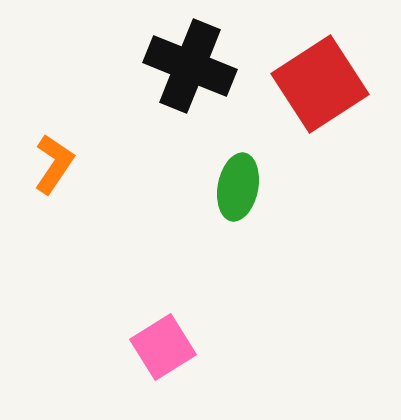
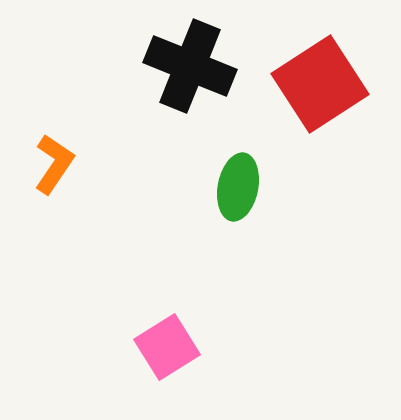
pink square: moved 4 px right
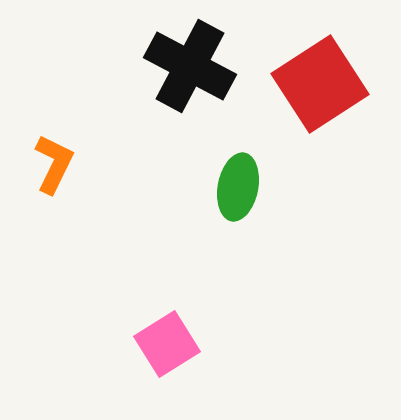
black cross: rotated 6 degrees clockwise
orange L-shape: rotated 8 degrees counterclockwise
pink square: moved 3 px up
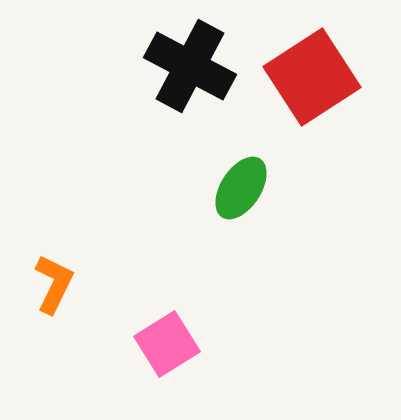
red square: moved 8 px left, 7 px up
orange L-shape: moved 120 px down
green ellipse: moved 3 px right, 1 px down; rotated 22 degrees clockwise
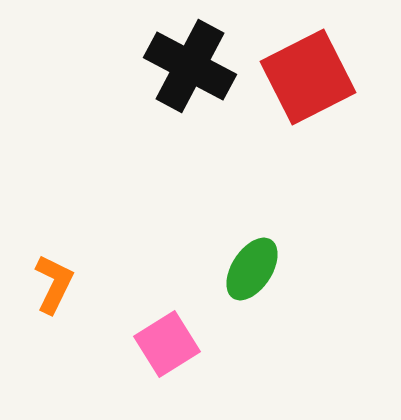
red square: moved 4 px left; rotated 6 degrees clockwise
green ellipse: moved 11 px right, 81 px down
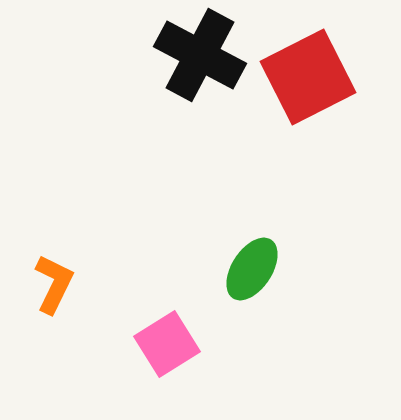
black cross: moved 10 px right, 11 px up
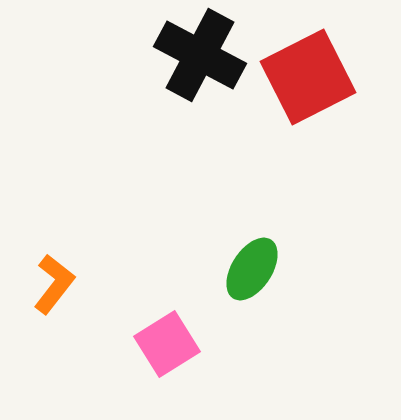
orange L-shape: rotated 12 degrees clockwise
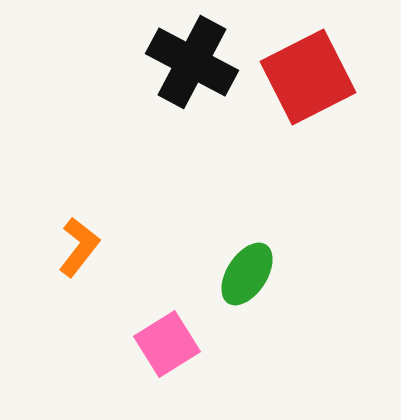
black cross: moved 8 px left, 7 px down
green ellipse: moved 5 px left, 5 px down
orange L-shape: moved 25 px right, 37 px up
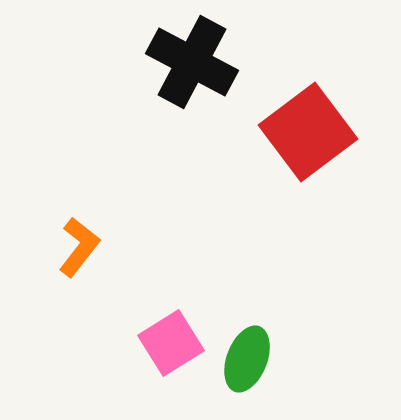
red square: moved 55 px down; rotated 10 degrees counterclockwise
green ellipse: moved 85 px down; rotated 12 degrees counterclockwise
pink square: moved 4 px right, 1 px up
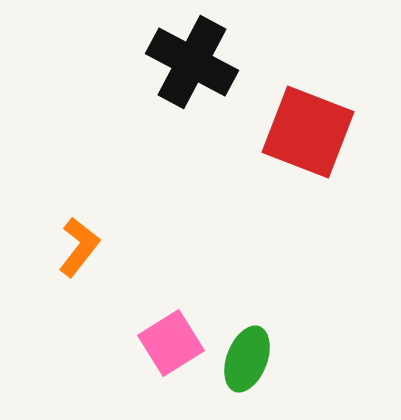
red square: rotated 32 degrees counterclockwise
